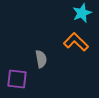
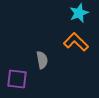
cyan star: moved 3 px left
gray semicircle: moved 1 px right, 1 px down
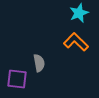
gray semicircle: moved 3 px left, 3 px down
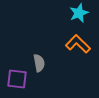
orange L-shape: moved 2 px right, 2 px down
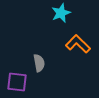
cyan star: moved 18 px left
purple square: moved 3 px down
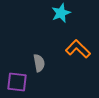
orange L-shape: moved 5 px down
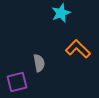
purple square: rotated 20 degrees counterclockwise
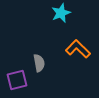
purple square: moved 2 px up
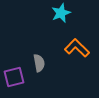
orange L-shape: moved 1 px left, 1 px up
purple square: moved 3 px left, 3 px up
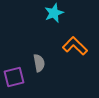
cyan star: moved 7 px left
orange L-shape: moved 2 px left, 2 px up
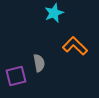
purple square: moved 2 px right, 1 px up
